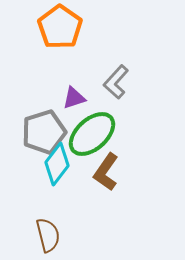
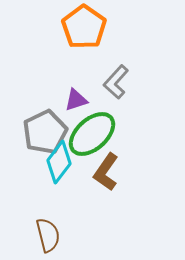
orange pentagon: moved 24 px right
purple triangle: moved 2 px right, 2 px down
gray pentagon: moved 1 px right; rotated 9 degrees counterclockwise
cyan diamond: moved 2 px right, 2 px up
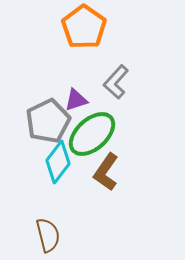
gray pentagon: moved 3 px right, 11 px up
cyan diamond: moved 1 px left
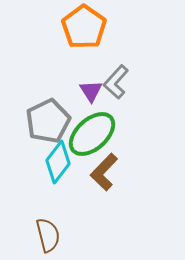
purple triangle: moved 15 px right, 9 px up; rotated 45 degrees counterclockwise
brown L-shape: moved 2 px left; rotated 9 degrees clockwise
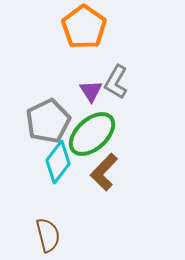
gray L-shape: rotated 12 degrees counterclockwise
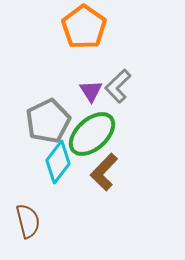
gray L-shape: moved 2 px right, 4 px down; rotated 16 degrees clockwise
brown semicircle: moved 20 px left, 14 px up
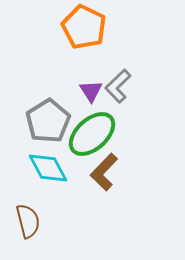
orange pentagon: rotated 9 degrees counterclockwise
gray pentagon: rotated 6 degrees counterclockwise
cyan diamond: moved 10 px left, 6 px down; rotated 66 degrees counterclockwise
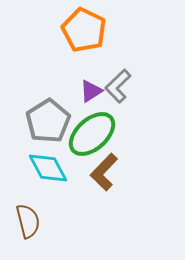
orange pentagon: moved 3 px down
purple triangle: rotated 30 degrees clockwise
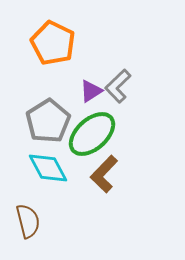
orange pentagon: moved 31 px left, 13 px down
brown L-shape: moved 2 px down
